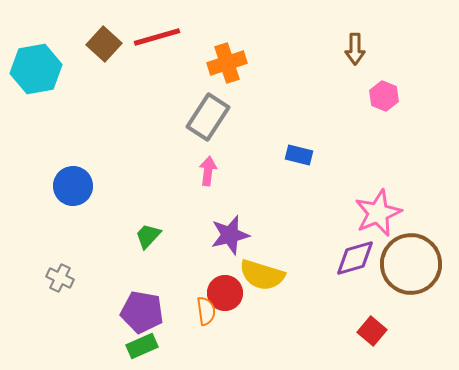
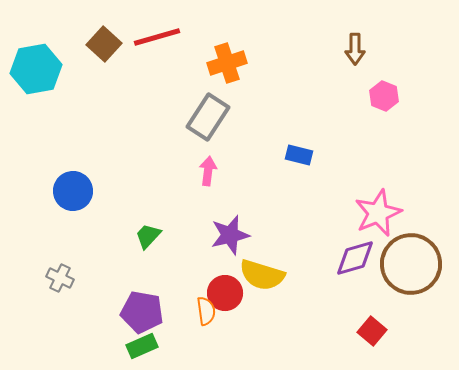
blue circle: moved 5 px down
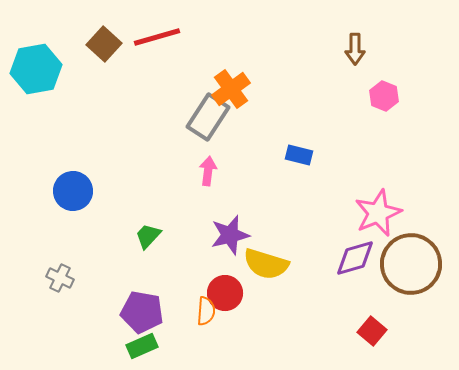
orange cross: moved 4 px right, 26 px down; rotated 18 degrees counterclockwise
yellow semicircle: moved 4 px right, 11 px up
orange semicircle: rotated 12 degrees clockwise
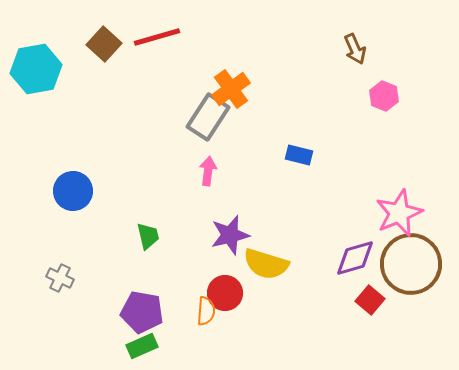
brown arrow: rotated 24 degrees counterclockwise
pink star: moved 21 px right
green trapezoid: rotated 124 degrees clockwise
red square: moved 2 px left, 31 px up
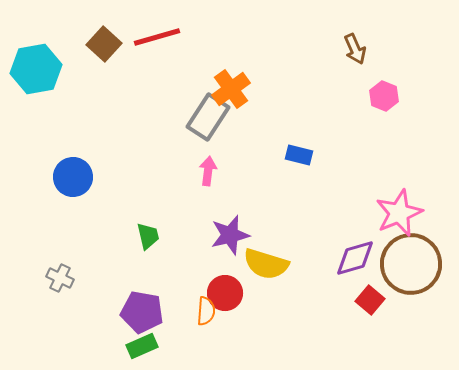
blue circle: moved 14 px up
